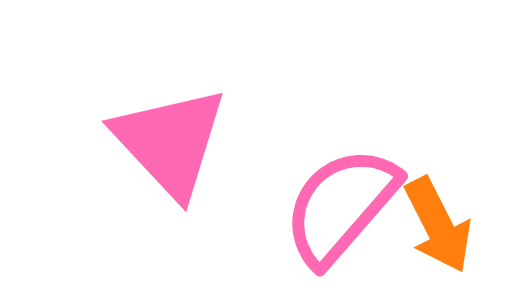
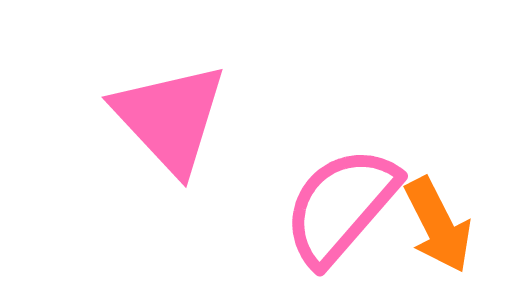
pink triangle: moved 24 px up
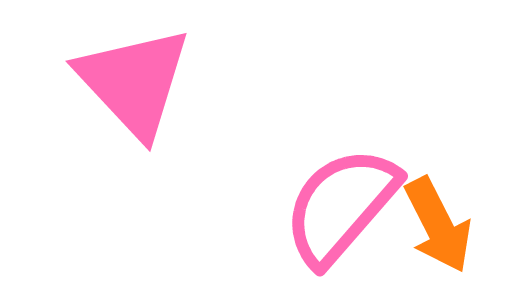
pink triangle: moved 36 px left, 36 px up
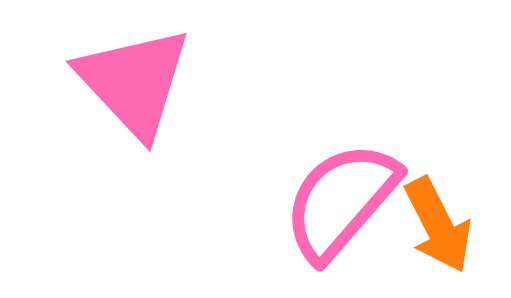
pink semicircle: moved 5 px up
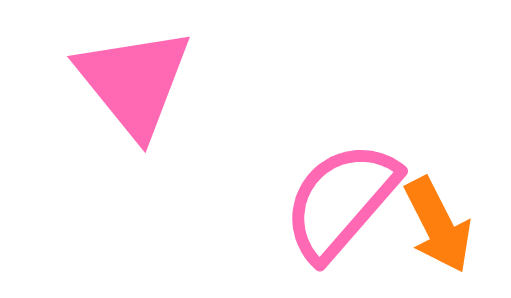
pink triangle: rotated 4 degrees clockwise
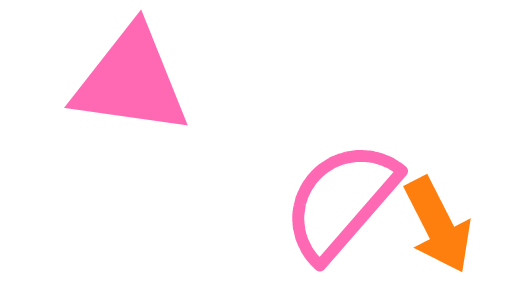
pink triangle: moved 3 px left, 1 px up; rotated 43 degrees counterclockwise
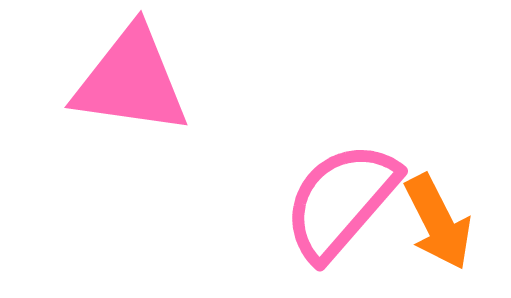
orange arrow: moved 3 px up
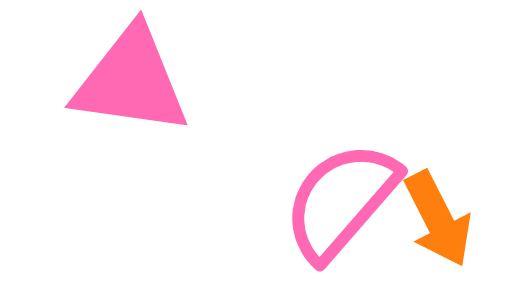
orange arrow: moved 3 px up
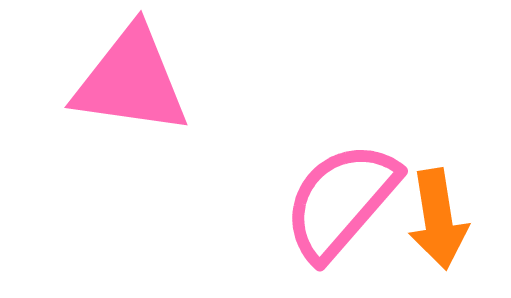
orange arrow: rotated 18 degrees clockwise
